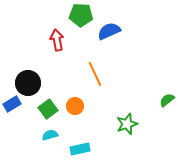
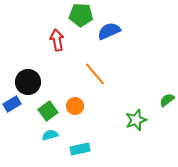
orange line: rotated 15 degrees counterclockwise
black circle: moved 1 px up
green square: moved 2 px down
green star: moved 9 px right, 4 px up
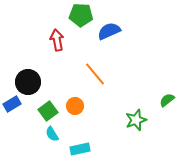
cyan semicircle: moved 2 px right, 1 px up; rotated 105 degrees counterclockwise
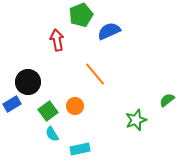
green pentagon: rotated 25 degrees counterclockwise
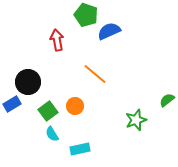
green pentagon: moved 5 px right; rotated 30 degrees counterclockwise
orange line: rotated 10 degrees counterclockwise
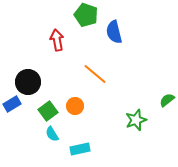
blue semicircle: moved 5 px right, 1 px down; rotated 80 degrees counterclockwise
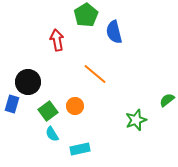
green pentagon: rotated 20 degrees clockwise
blue rectangle: rotated 42 degrees counterclockwise
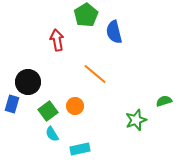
green semicircle: moved 3 px left, 1 px down; rotated 21 degrees clockwise
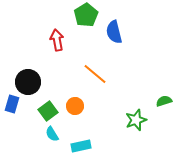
cyan rectangle: moved 1 px right, 3 px up
